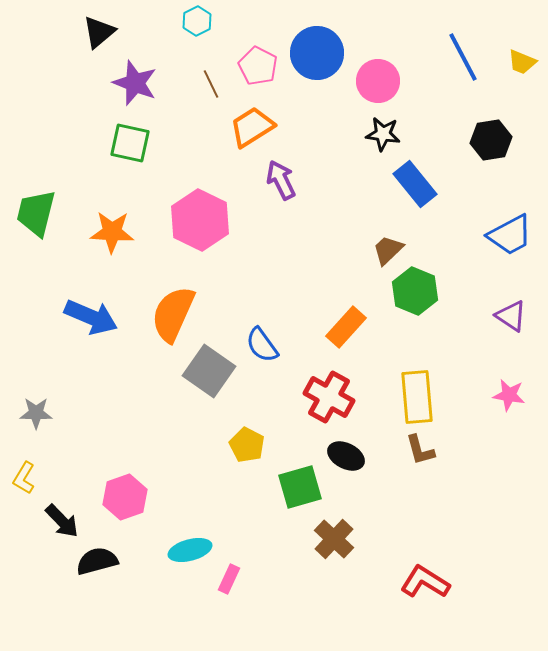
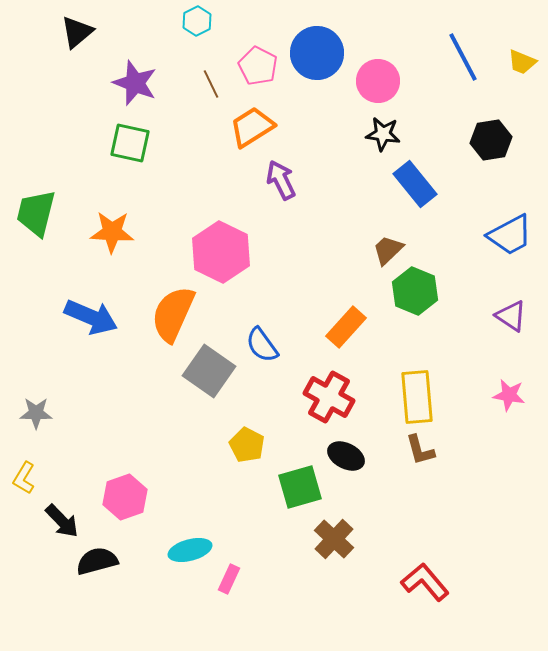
black triangle at (99, 32): moved 22 px left
pink hexagon at (200, 220): moved 21 px right, 32 px down
red L-shape at (425, 582): rotated 18 degrees clockwise
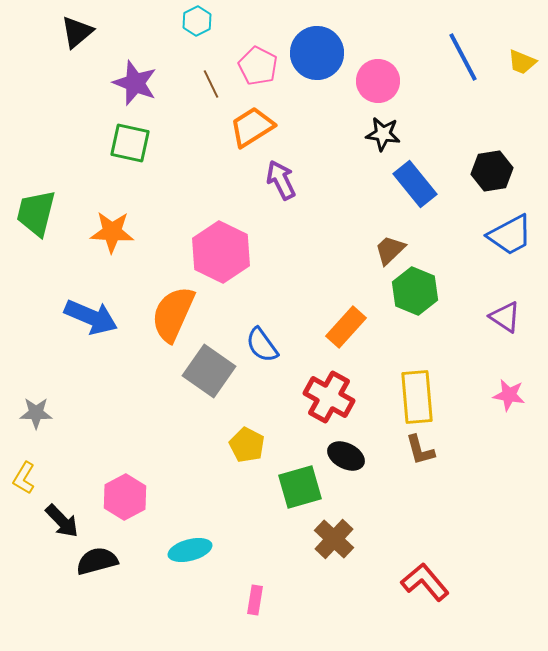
black hexagon at (491, 140): moved 1 px right, 31 px down
brown trapezoid at (388, 250): moved 2 px right
purple triangle at (511, 316): moved 6 px left, 1 px down
pink hexagon at (125, 497): rotated 9 degrees counterclockwise
pink rectangle at (229, 579): moved 26 px right, 21 px down; rotated 16 degrees counterclockwise
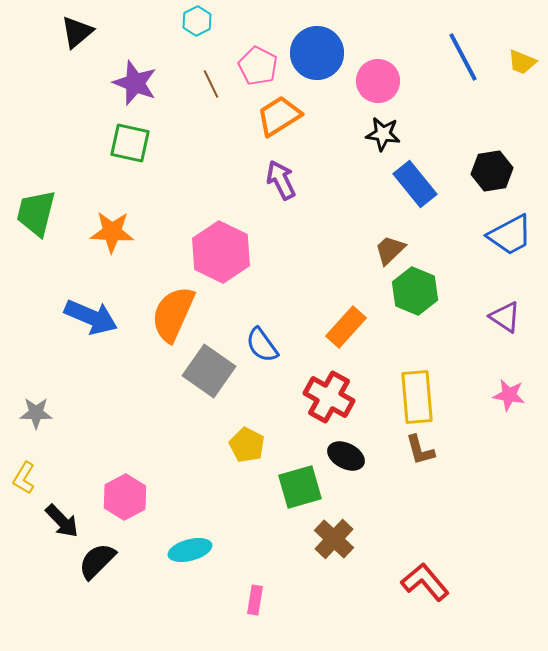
orange trapezoid at (252, 127): moved 27 px right, 11 px up
black semicircle at (97, 561): rotated 30 degrees counterclockwise
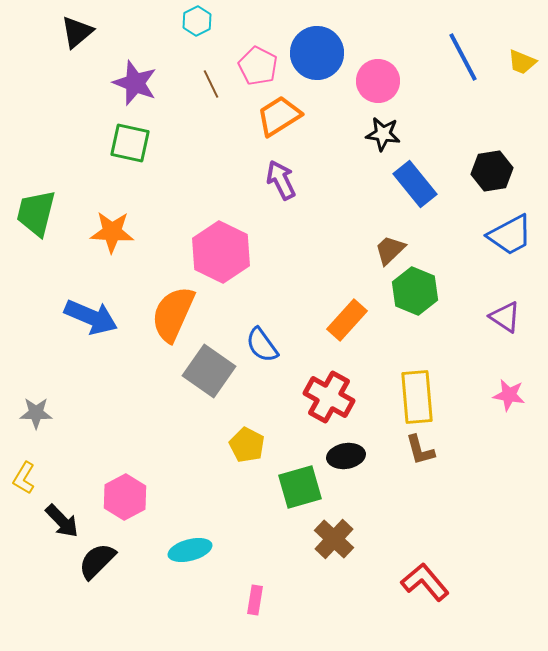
orange rectangle at (346, 327): moved 1 px right, 7 px up
black ellipse at (346, 456): rotated 36 degrees counterclockwise
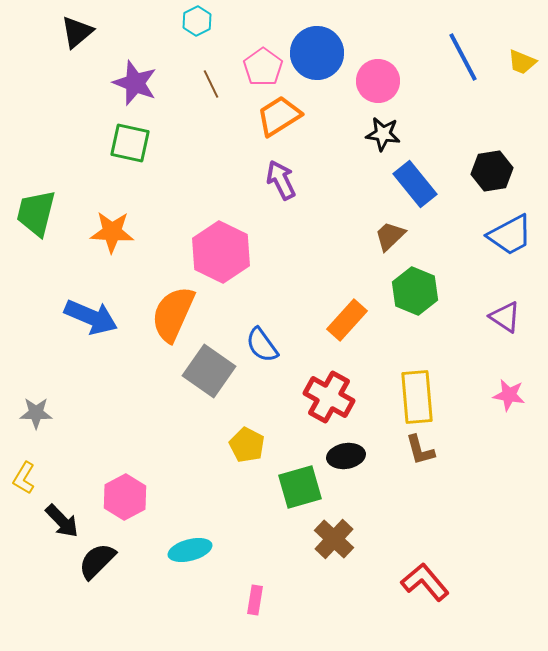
pink pentagon at (258, 66): moved 5 px right, 1 px down; rotated 9 degrees clockwise
brown trapezoid at (390, 250): moved 14 px up
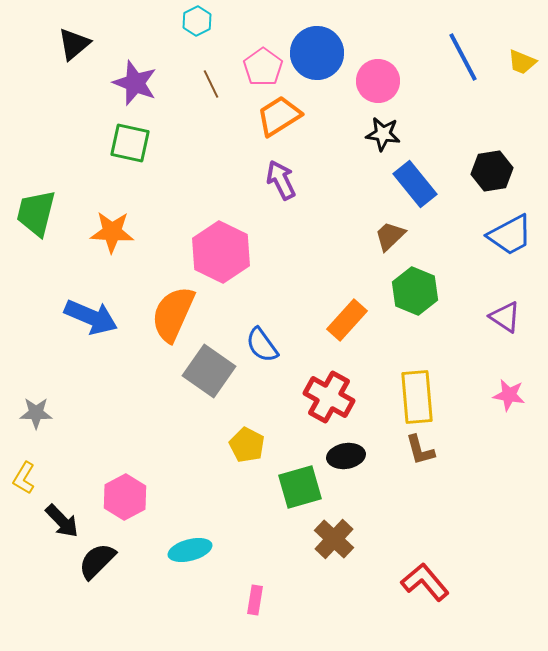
black triangle at (77, 32): moved 3 px left, 12 px down
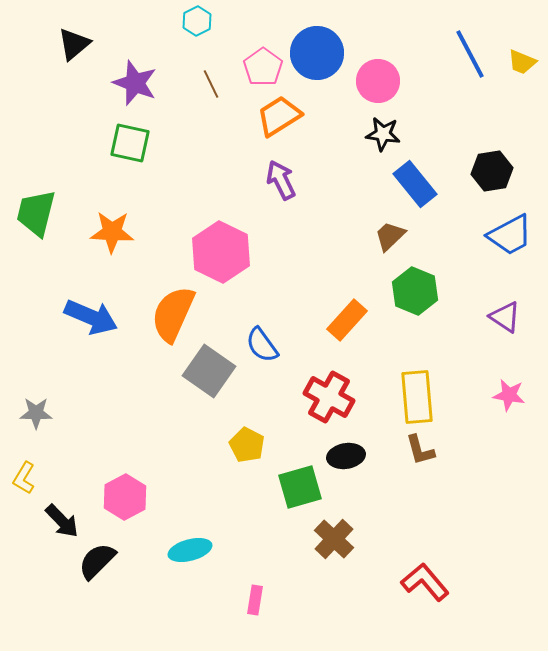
blue line at (463, 57): moved 7 px right, 3 px up
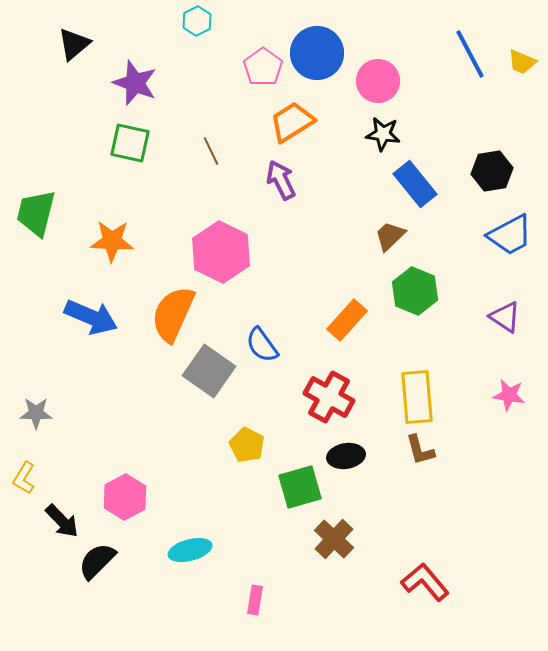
brown line at (211, 84): moved 67 px down
orange trapezoid at (279, 116): moved 13 px right, 6 px down
orange star at (112, 232): moved 9 px down
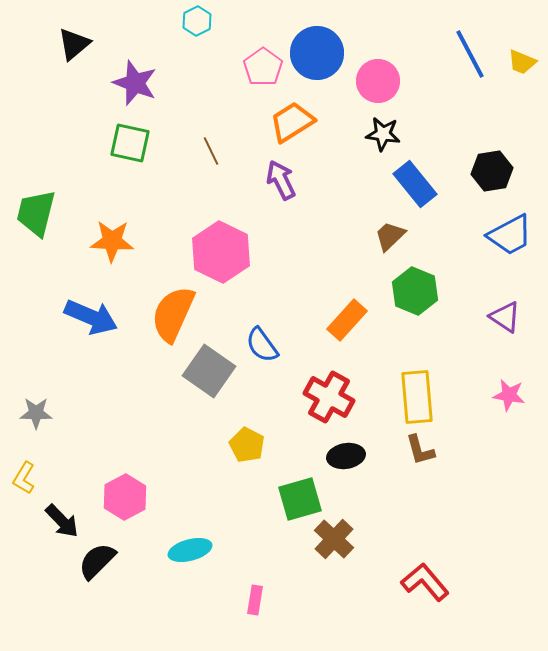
green square at (300, 487): moved 12 px down
